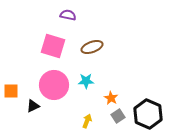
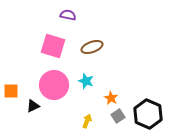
cyan star: rotated 21 degrees clockwise
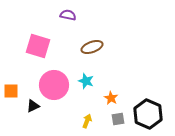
pink square: moved 15 px left
gray square: moved 3 px down; rotated 24 degrees clockwise
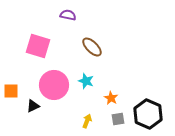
brown ellipse: rotated 65 degrees clockwise
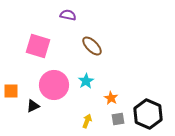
brown ellipse: moved 1 px up
cyan star: rotated 21 degrees clockwise
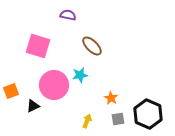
cyan star: moved 6 px left, 6 px up; rotated 21 degrees clockwise
orange square: rotated 21 degrees counterclockwise
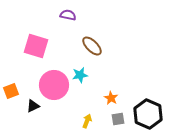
pink square: moved 2 px left
